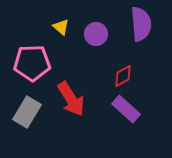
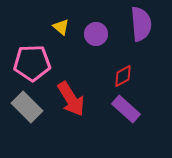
gray rectangle: moved 5 px up; rotated 76 degrees counterclockwise
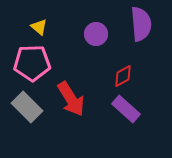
yellow triangle: moved 22 px left
